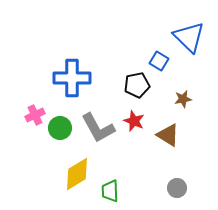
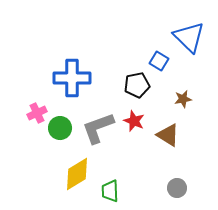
pink cross: moved 2 px right, 2 px up
gray L-shape: rotated 99 degrees clockwise
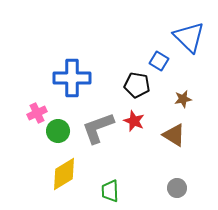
black pentagon: rotated 20 degrees clockwise
green circle: moved 2 px left, 3 px down
brown triangle: moved 6 px right
yellow diamond: moved 13 px left
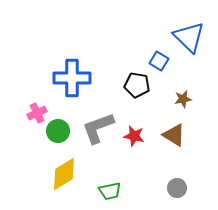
red star: moved 15 px down; rotated 10 degrees counterclockwise
green trapezoid: rotated 100 degrees counterclockwise
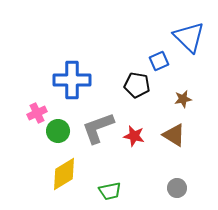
blue square: rotated 36 degrees clockwise
blue cross: moved 2 px down
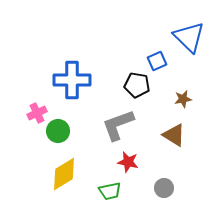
blue square: moved 2 px left
gray L-shape: moved 20 px right, 3 px up
red star: moved 6 px left, 26 px down
gray circle: moved 13 px left
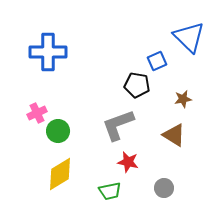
blue cross: moved 24 px left, 28 px up
yellow diamond: moved 4 px left
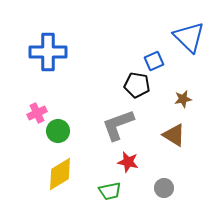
blue square: moved 3 px left
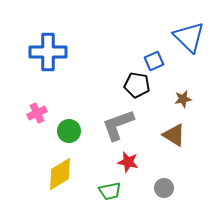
green circle: moved 11 px right
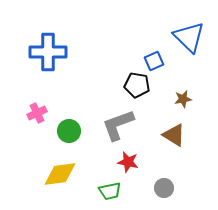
yellow diamond: rotated 24 degrees clockwise
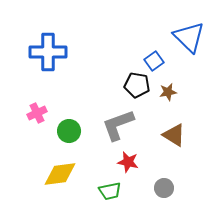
blue square: rotated 12 degrees counterclockwise
brown star: moved 15 px left, 7 px up
